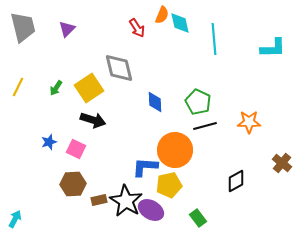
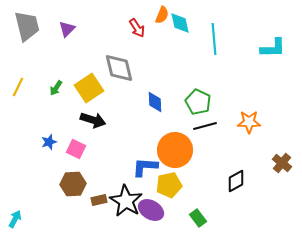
gray trapezoid: moved 4 px right, 1 px up
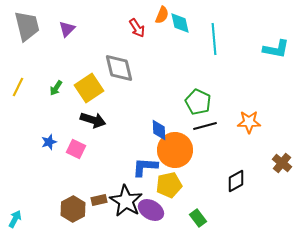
cyan L-shape: moved 3 px right, 1 px down; rotated 12 degrees clockwise
blue diamond: moved 4 px right, 28 px down
brown hexagon: moved 25 px down; rotated 25 degrees counterclockwise
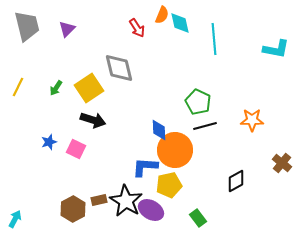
orange star: moved 3 px right, 2 px up
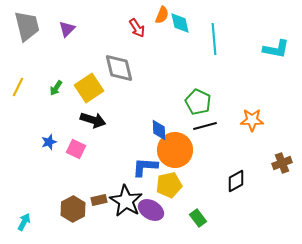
brown cross: rotated 30 degrees clockwise
cyan arrow: moved 9 px right, 3 px down
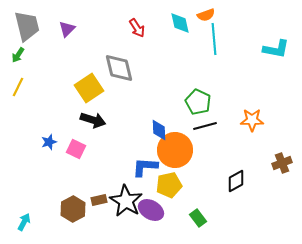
orange semicircle: moved 44 px right; rotated 48 degrees clockwise
green arrow: moved 38 px left, 33 px up
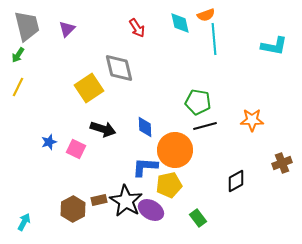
cyan L-shape: moved 2 px left, 3 px up
green pentagon: rotated 15 degrees counterclockwise
black arrow: moved 10 px right, 9 px down
blue diamond: moved 14 px left, 3 px up
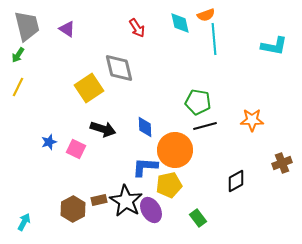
purple triangle: rotated 42 degrees counterclockwise
purple ellipse: rotated 30 degrees clockwise
